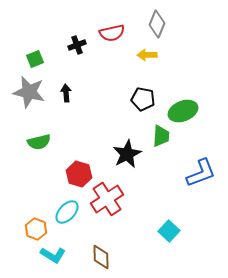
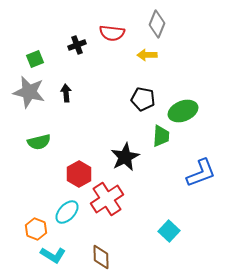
red semicircle: rotated 20 degrees clockwise
black star: moved 2 px left, 3 px down
red hexagon: rotated 15 degrees clockwise
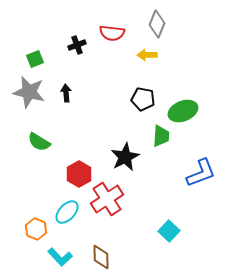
green semicircle: rotated 45 degrees clockwise
cyan L-shape: moved 7 px right, 2 px down; rotated 15 degrees clockwise
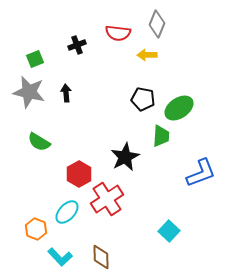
red semicircle: moved 6 px right
green ellipse: moved 4 px left, 3 px up; rotated 12 degrees counterclockwise
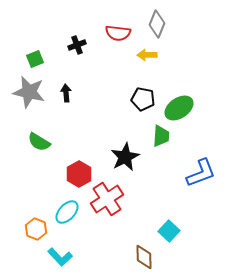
brown diamond: moved 43 px right
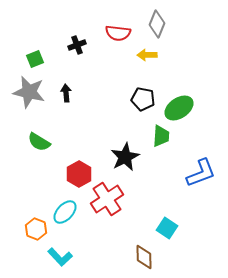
cyan ellipse: moved 2 px left
cyan square: moved 2 px left, 3 px up; rotated 10 degrees counterclockwise
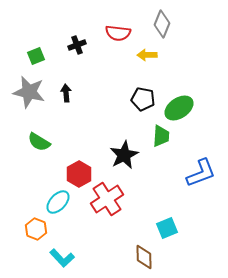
gray diamond: moved 5 px right
green square: moved 1 px right, 3 px up
black star: moved 1 px left, 2 px up
cyan ellipse: moved 7 px left, 10 px up
cyan square: rotated 35 degrees clockwise
cyan L-shape: moved 2 px right, 1 px down
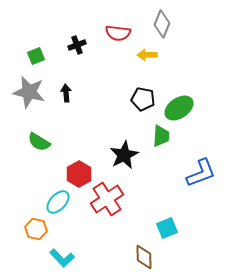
orange hexagon: rotated 10 degrees counterclockwise
